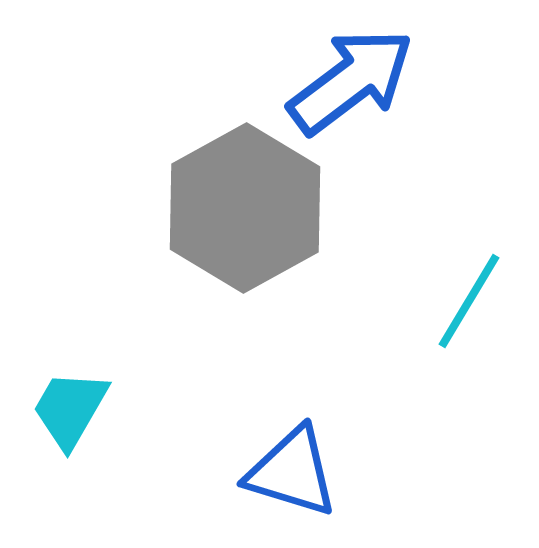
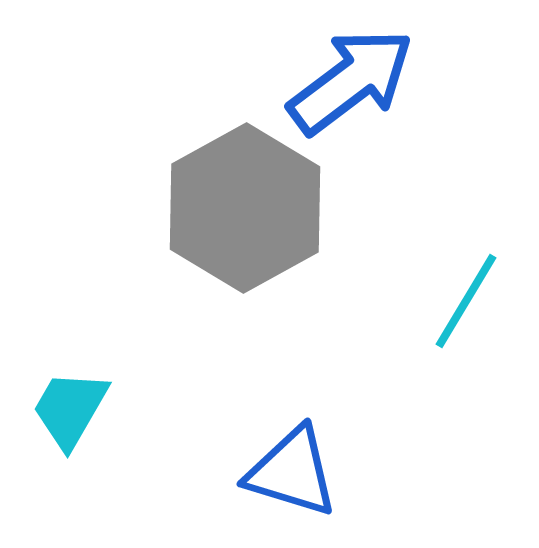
cyan line: moved 3 px left
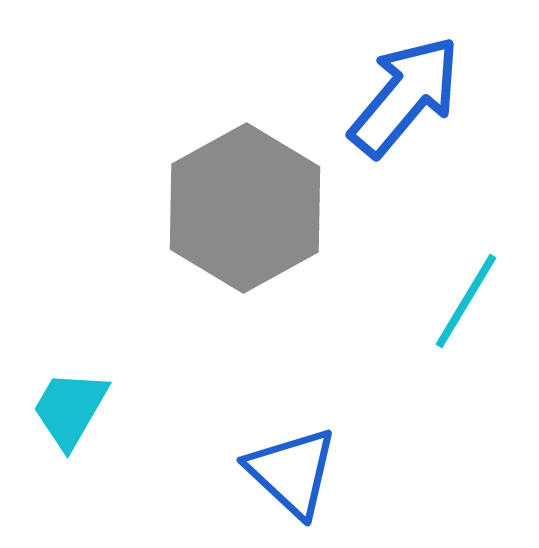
blue arrow: moved 54 px right, 15 px down; rotated 13 degrees counterclockwise
blue triangle: rotated 26 degrees clockwise
